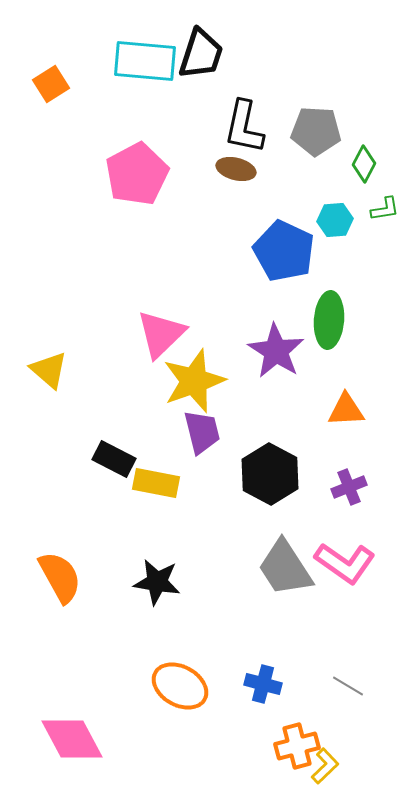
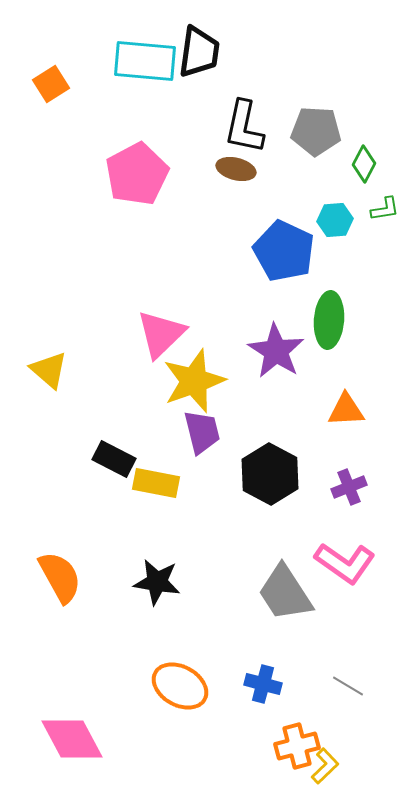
black trapezoid: moved 2 px left, 2 px up; rotated 10 degrees counterclockwise
gray trapezoid: moved 25 px down
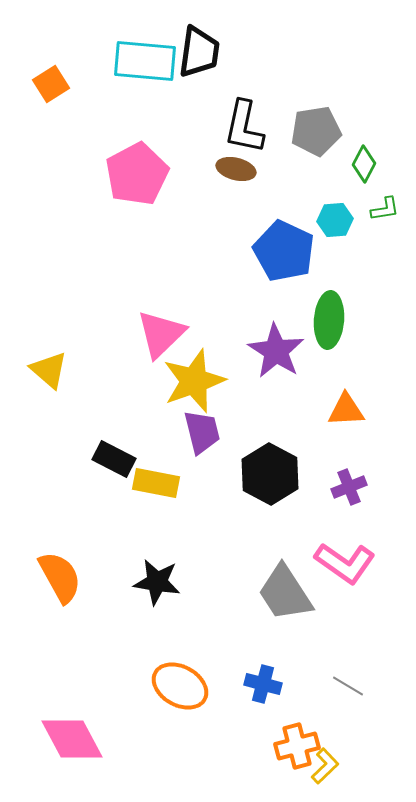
gray pentagon: rotated 12 degrees counterclockwise
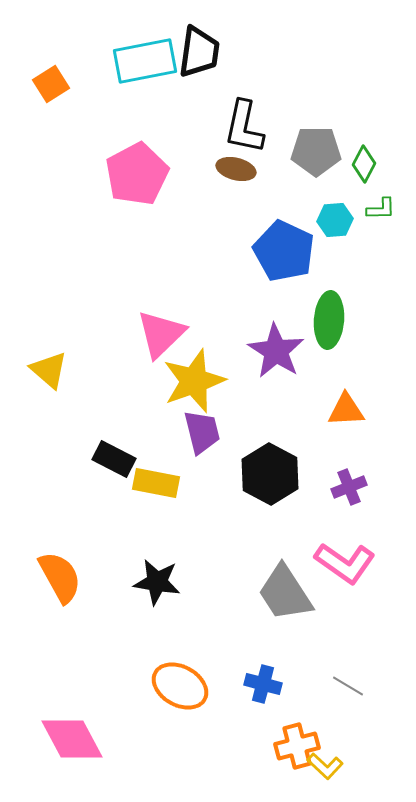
cyan rectangle: rotated 16 degrees counterclockwise
gray pentagon: moved 20 px down; rotated 9 degrees clockwise
green L-shape: moved 4 px left; rotated 8 degrees clockwise
yellow L-shape: rotated 87 degrees clockwise
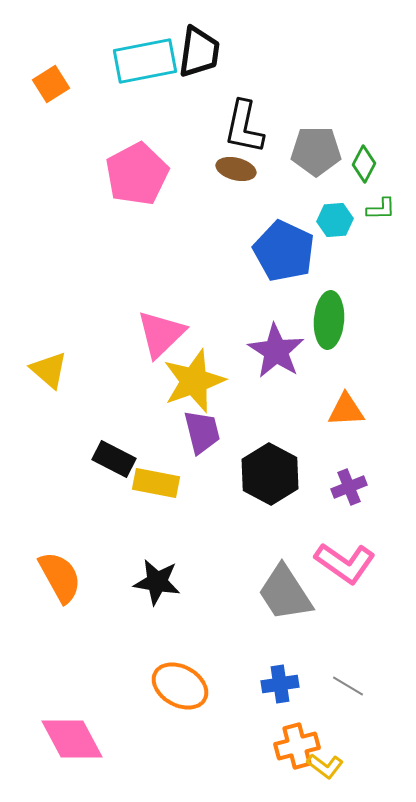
blue cross: moved 17 px right; rotated 24 degrees counterclockwise
yellow L-shape: rotated 6 degrees counterclockwise
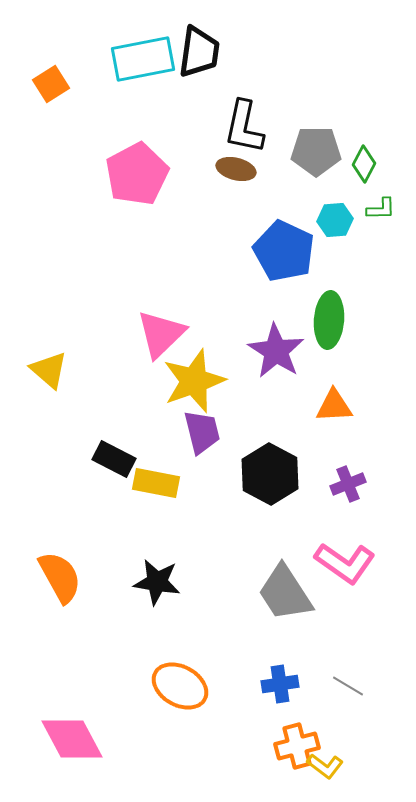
cyan rectangle: moved 2 px left, 2 px up
orange triangle: moved 12 px left, 4 px up
purple cross: moved 1 px left, 3 px up
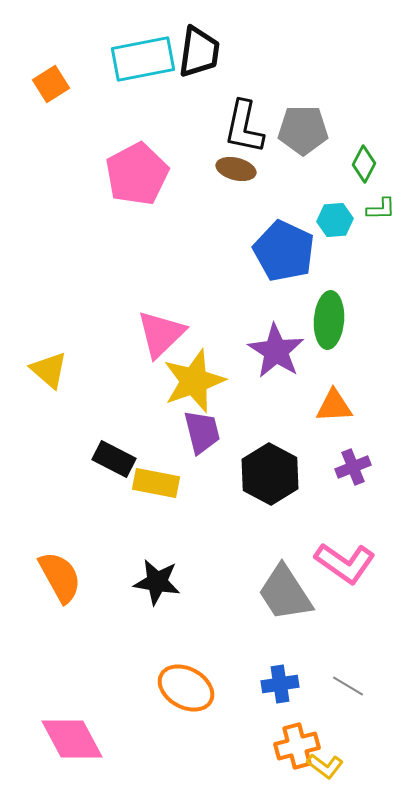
gray pentagon: moved 13 px left, 21 px up
purple cross: moved 5 px right, 17 px up
orange ellipse: moved 6 px right, 2 px down
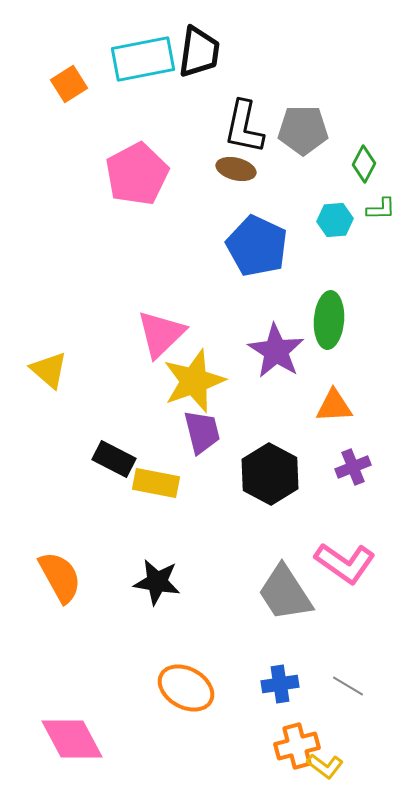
orange square: moved 18 px right
blue pentagon: moved 27 px left, 5 px up
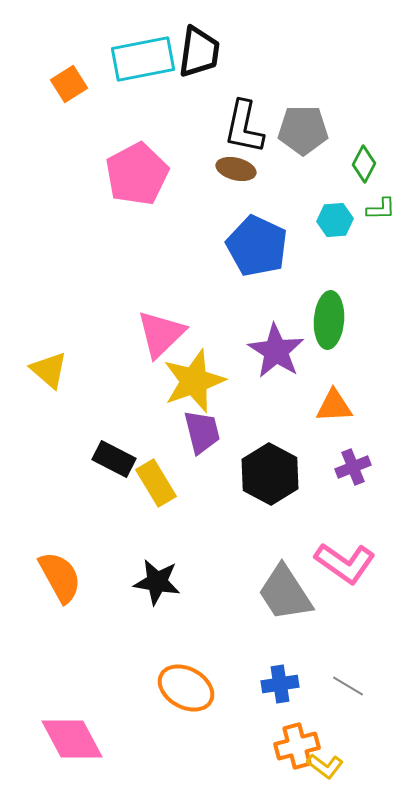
yellow rectangle: rotated 48 degrees clockwise
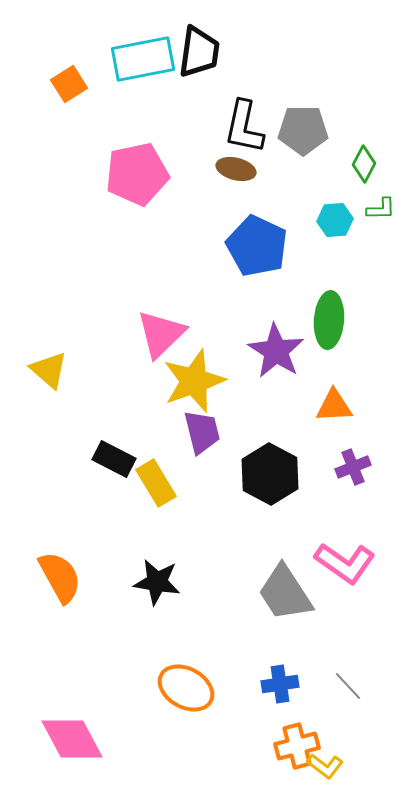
pink pentagon: rotated 16 degrees clockwise
gray line: rotated 16 degrees clockwise
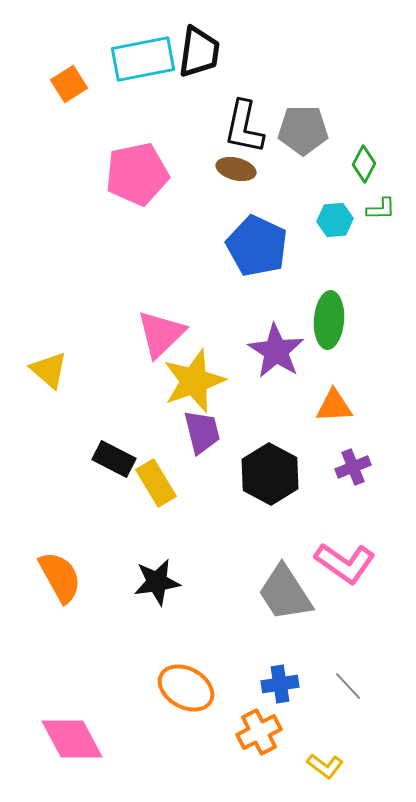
black star: rotated 18 degrees counterclockwise
orange cross: moved 38 px left, 14 px up; rotated 12 degrees counterclockwise
